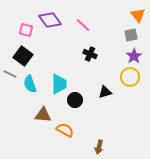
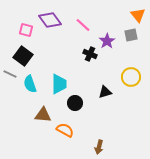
purple star: moved 27 px left, 15 px up
yellow circle: moved 1 px right
black circle: moved 3 px down
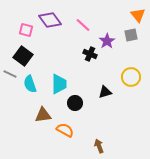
brown triangle: rotated 12 degrees counterclockwise
brown arrow: moved 1 px up; rotated 144 degrees clockwise
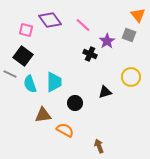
gray square: moved 2 px left; rotated 32 degrees clockwise
cyan trapezoid: moved 5 px left, 2 px up
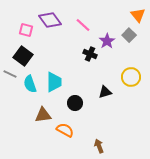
gray square: rotated 24 degrees clockwise
